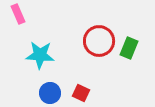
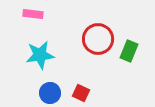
pink rectangle: moved 15 px right; rotated 60 degrees counterclockwise
red circle: moved 1 px left, 2 px up
green rectangle: moved 3 px down
cyan star: rotated 12 degrees counterclockwise
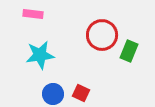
red circle: moved 4 px right, 4 px up
blue circle: moved 3 px right, 1 px down
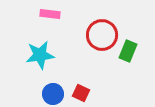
pink rectangle: moved 17 px right
green rectangle: moved 1 px left
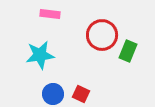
red square: moved 1 px down
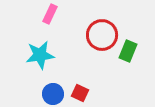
pink rectangle: rotated 72 degrees counterclockwise
red square: moved 1 px left, 1 px up
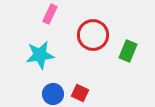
red circle: moved 9 px left
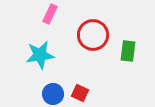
green rectangle: rotated 15 degrees counterclockwise
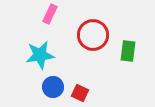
blue circle: moved 7 px up
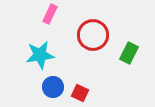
green rectangle: moved 1 px right, 2 px down; rotated 20 degrees clockwise
